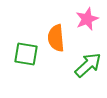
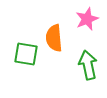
orange semicircle: moved 2 px left
green arrow: rotated 60 degrees counterclockwise
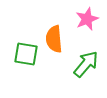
orange semicircle: moved 1 px down
green arrow: moved 2 px left, 1 px up; rotated 52 degrees clockwise
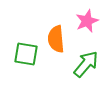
pink star: moved 2 px down
orange semicircle: moved 2 px right
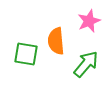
pink star: moved 2 px right
orange semicircle: moved 2 px down
